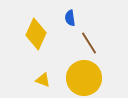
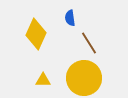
yellow triangle: rotated 21 degrees counterclockwise
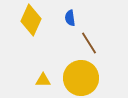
yellow diamond: moved 5 px left, 14 px up
yellow circle: moved 3 px left
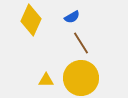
blue semicircle: moved 2 px right, 1 px up; rotated 112 degrees counterclockwise
brown line: moved 8 px left
yellow triangle: moved 3 px right
